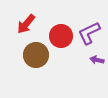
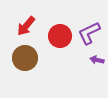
red arrow: moved 2 px down
red circle: moved 1 px left
brown circle: moved 11 px left, 3 px down
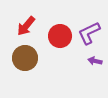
purple arrow: moved 2 px left, 1 px down
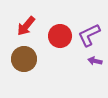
purple L-shape: moved 2 px down
brown circle: moved 1 px left, 1 px down
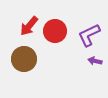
red arrow: moved 3 px right
red circle: moved 5 px left, 5 px up
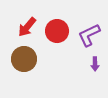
red arrow: moved 2 px left, 1 px down
red circle: moved 2 px right
purple arrow: moved 3 px down; rotated 104 degrees counterclockwise
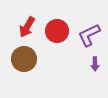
red arrow: rotated 10 degrees counterclockwise
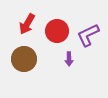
red arrow: moved 3 px up
purple L-shape: moved 1 px left
purple arrow: moved 26 px left, 5 px up
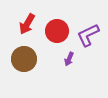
purple arrow: rotated 24 degrees clockwise
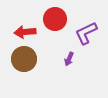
red arrow: moved 2 px left, 8 px down; rotated 55 degrees clockwise
red circle: moved 2 px left, 12 px up
purple L-shape: moved 2 px left, 2 px up
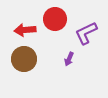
red arrow: moved 2 px up
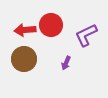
red circle: moved 4 px left, 6 px down
purple L-shape: moved 2 px down
purple arrow: moved 3 px left, 4 px down
